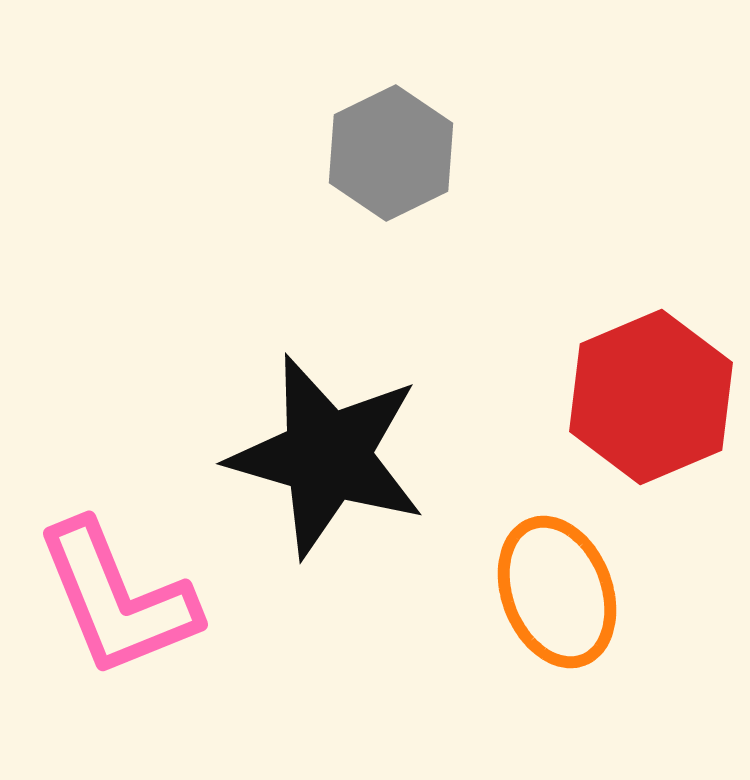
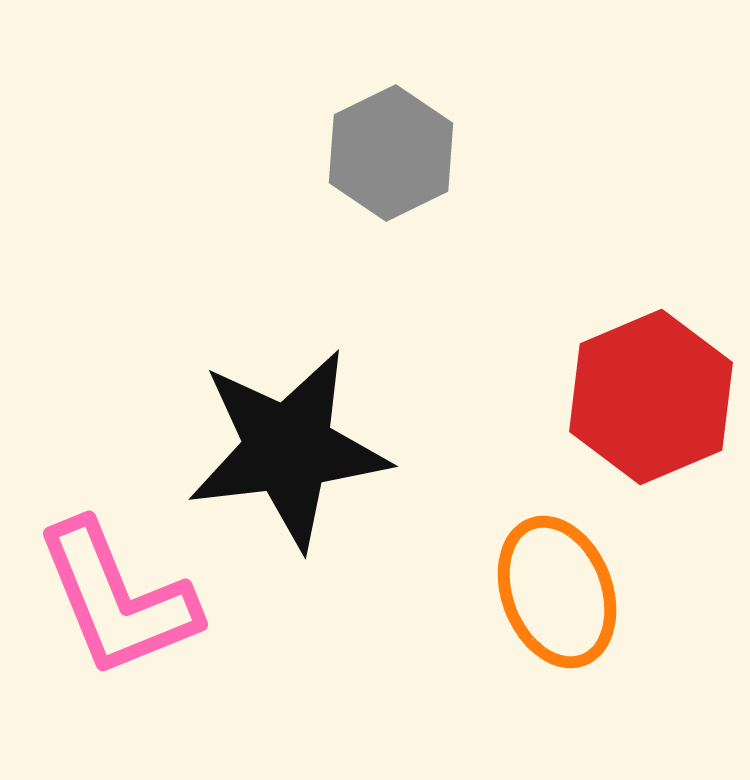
black star: moved 39 px left, 7 px up; rotated 23 degrees counterclockwise
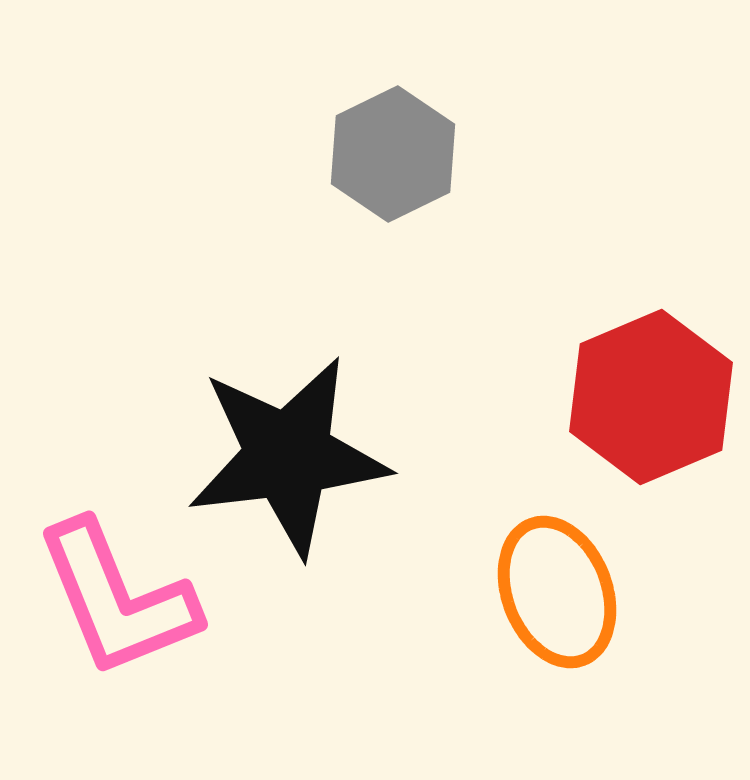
gray hexagon: moved 2 px right, 1 px down
black star: moved 7 px down
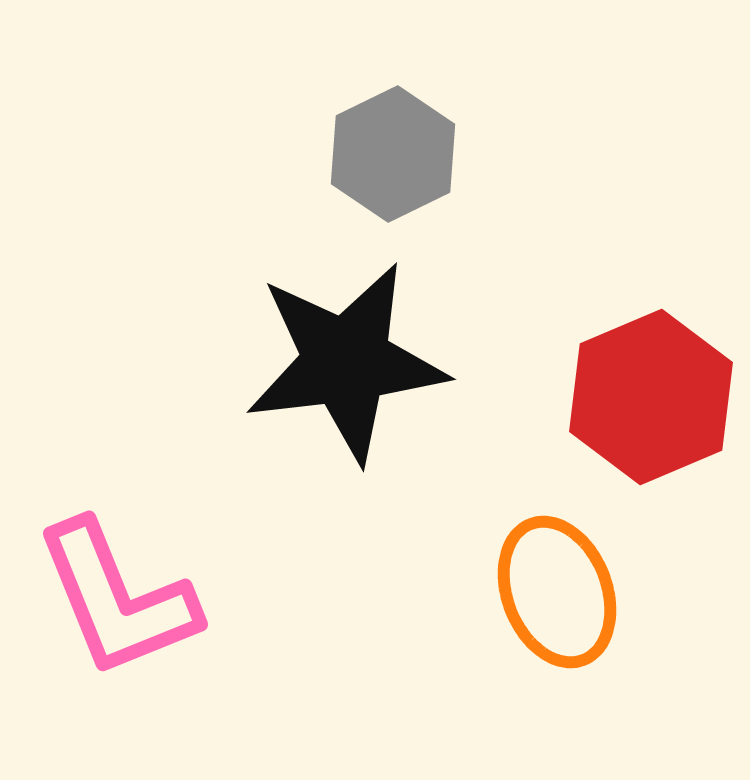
black star: moved 58 px right, 94 px up
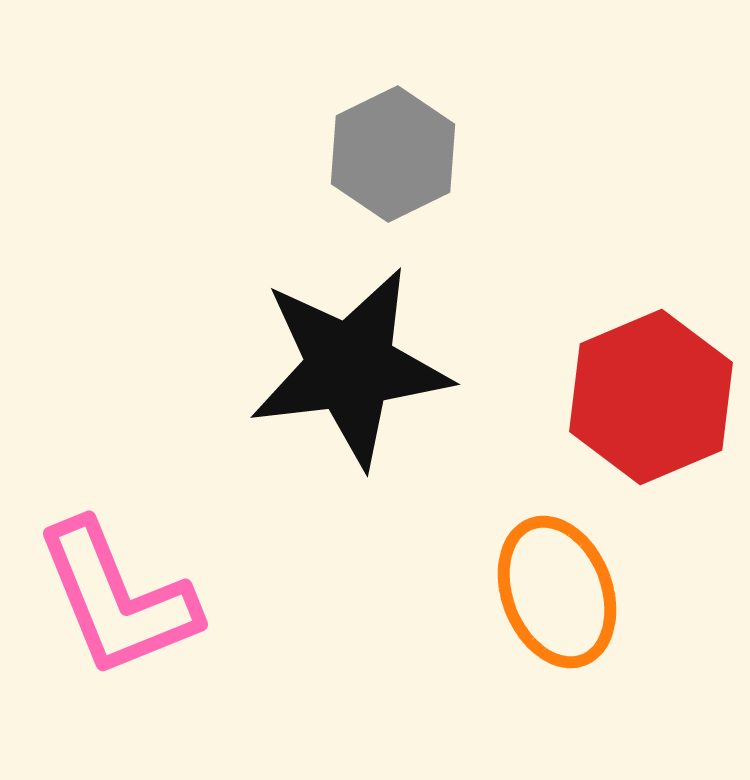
black star: moved 4 px right, 5 px down
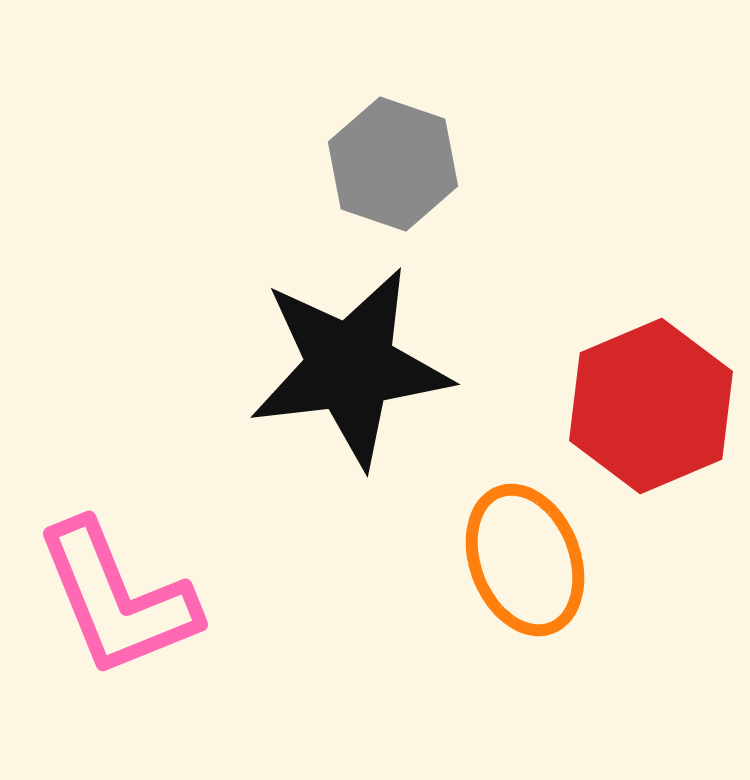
gray hexagon: moved 10 px down; rotated 15 degrees counterclockwise
red hexagon: moved 9 px down
orange ellipse: moved 32 px left, 32 px up
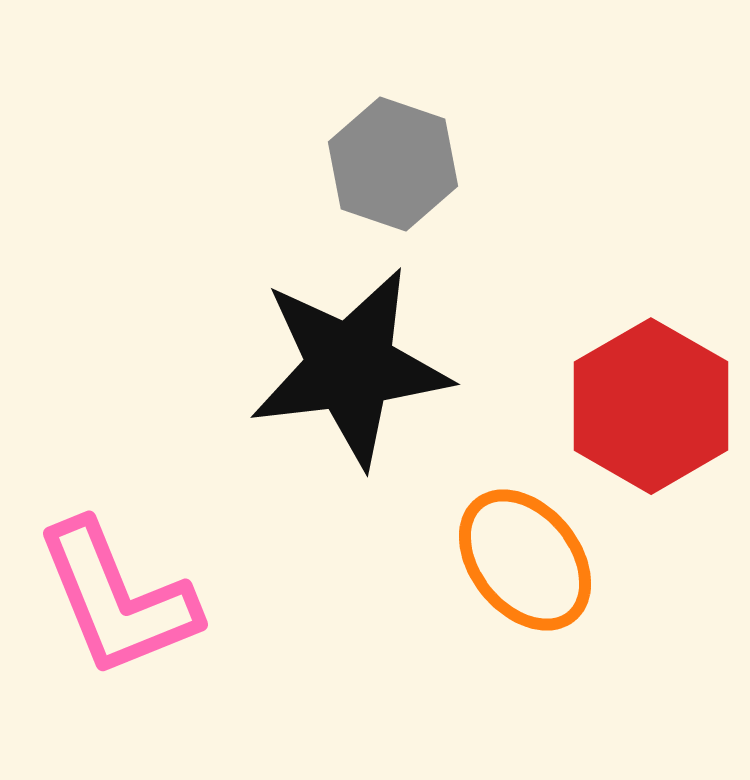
red hexagon: rotated 7 degrees counterclockwise
orange ellipse: rotated 18 degrees counterclockwise
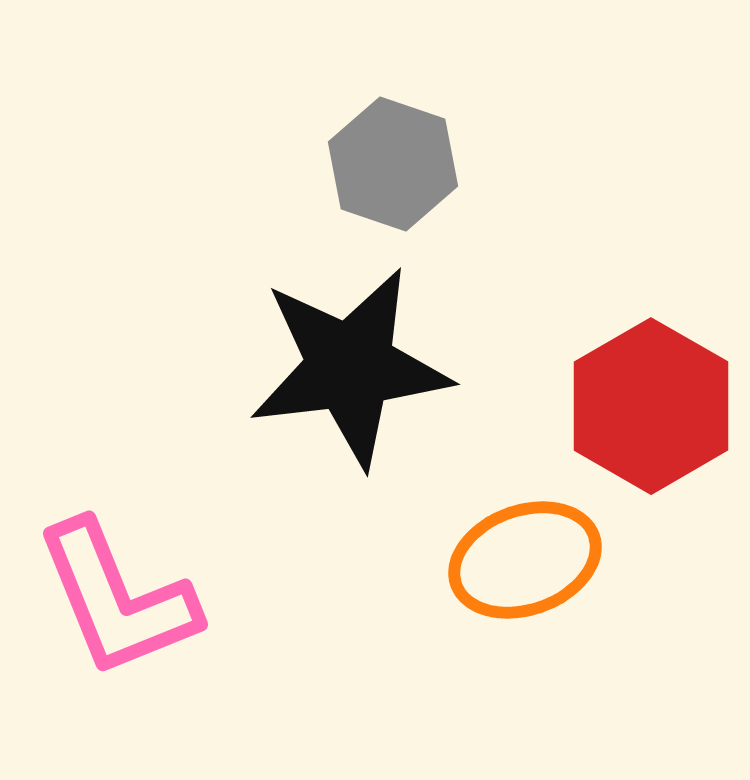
orange ellipse: rotated 71 degrees counterclockwise
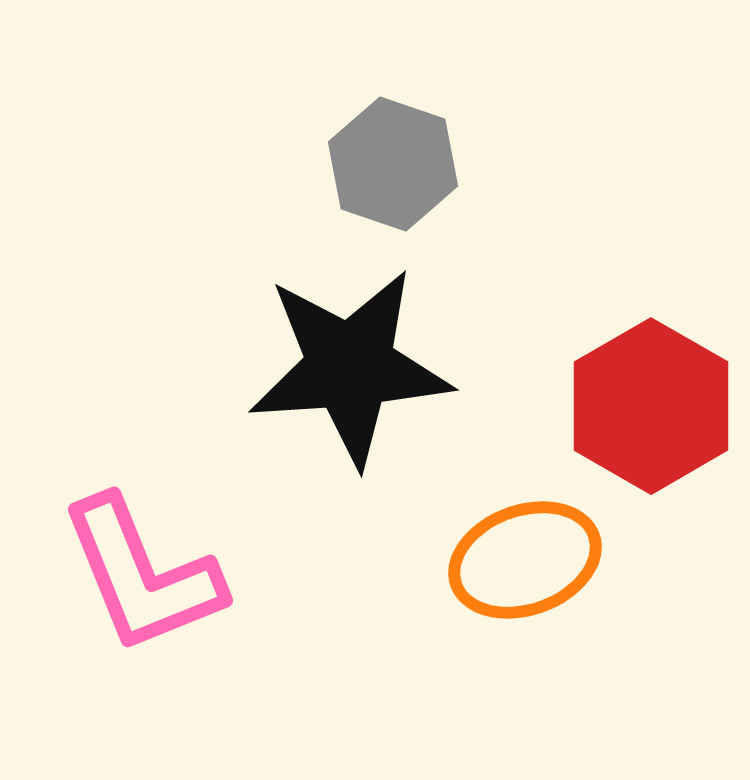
black star: rotated 3 degrees clockwise
pink L-shape: moved 25 px right, 24 px up
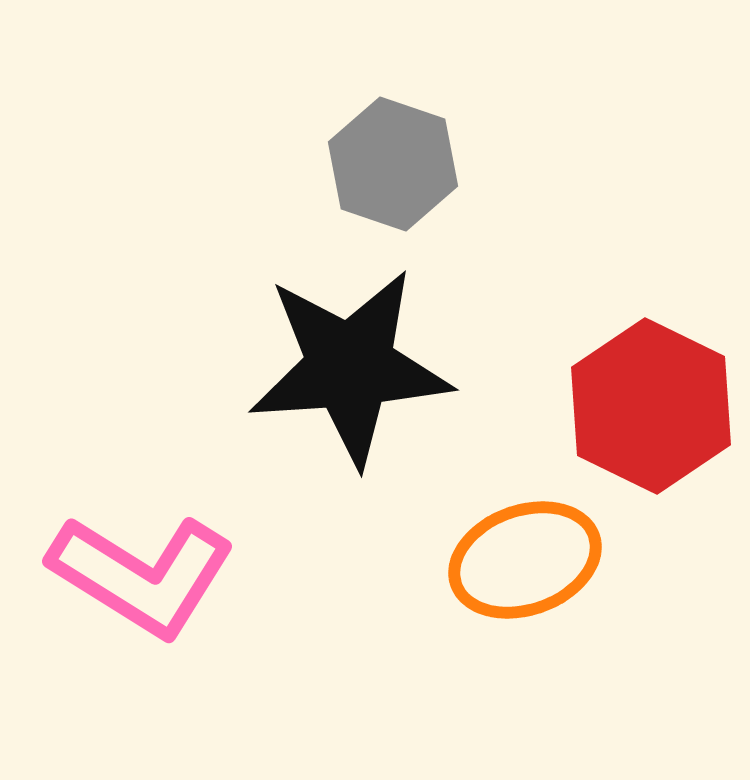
red hexagon: rotated 4 degrees counterclockwise
pink L-shape: rotated 36 degrees counterclockwise
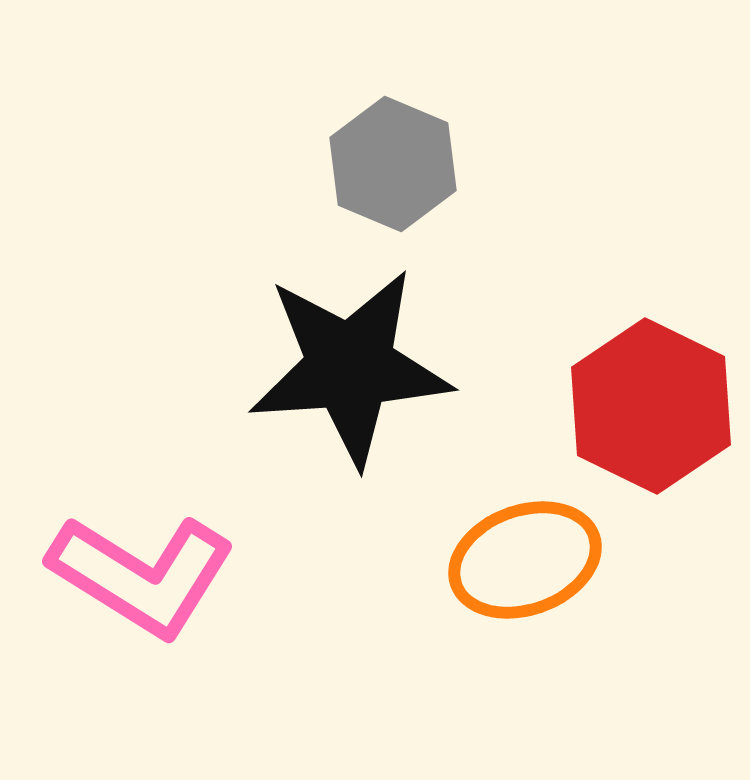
gray hexagon: rotated 4 degrees clockwise
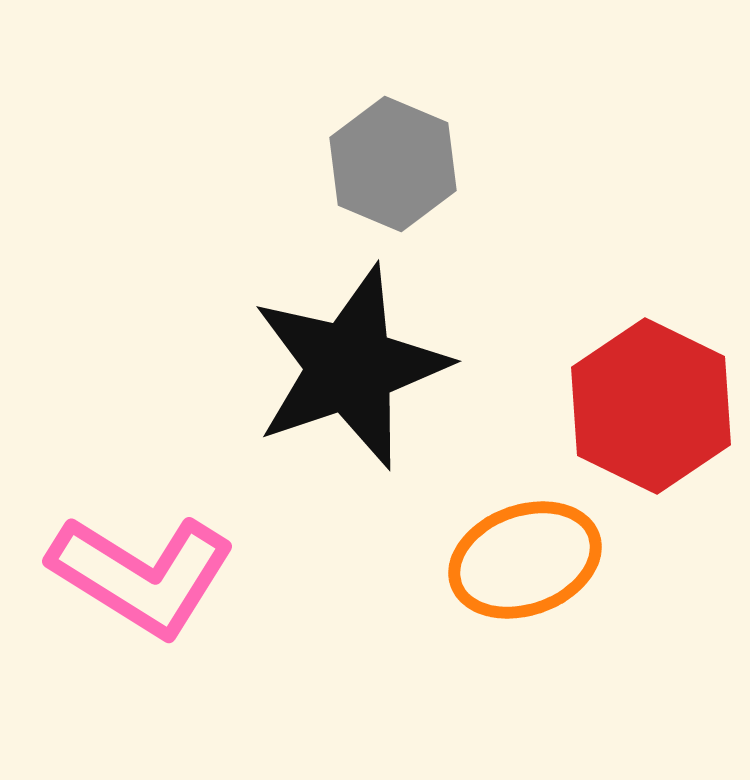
black star: rotated 15 degrees counterclockwise
